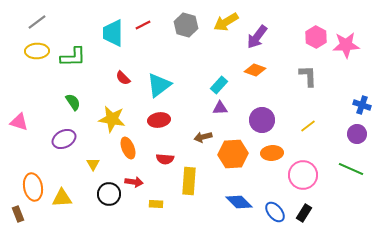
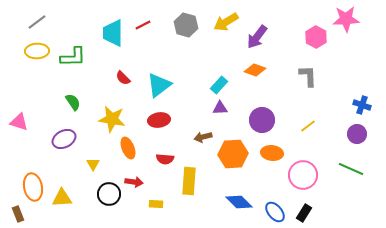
pink star at (346, 45): moved 26 px up
orange ellipse at (272, 153): rotated 10 degrees clockwise
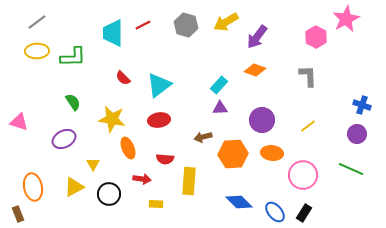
pink star at (346, 19): rotated 24 degrees counterclockwise
red arrow at (134, 182): moved 8 px right, 3 px up
yellow triangle at (62, 198): moved 12 px right, 11 px up; rotated 25 degrees counterclockwise
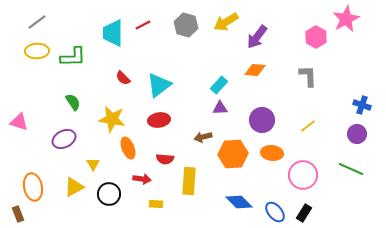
orange diamond at (255, 70): rotated 15 degrees counterclockwise
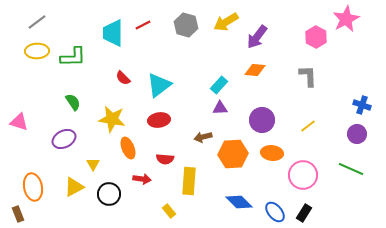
yellow rectangle at (156, 204): moved 13 px right, 7 px down; rotated 48 degrees clockwise
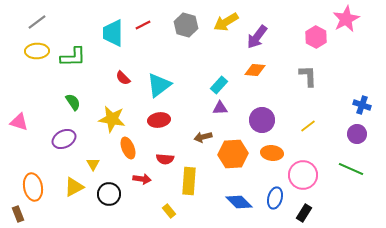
blue ellipse at (275, 212): moved 14 px up; rotated 55 degrees clockwise
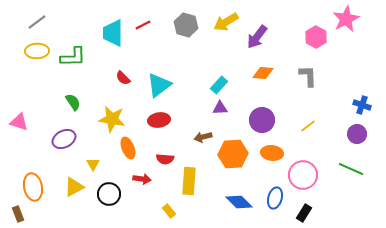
orange diamond at (255, 70): moved 8 px right, 3 px down
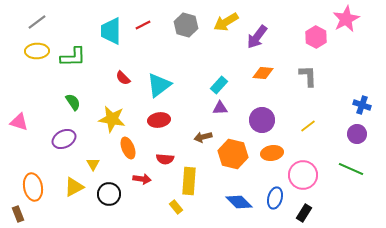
cyan trapezoid at (113, 33): moved 2 px left, 2 px up
orange ellipse at (272, 153): rotated 15 degrees counterclockwise
orange hexagon at (233, 154): rotated 16 degrees clockwise
yellow rectangle at (169, 211): moved 7 px right, 4 px up
